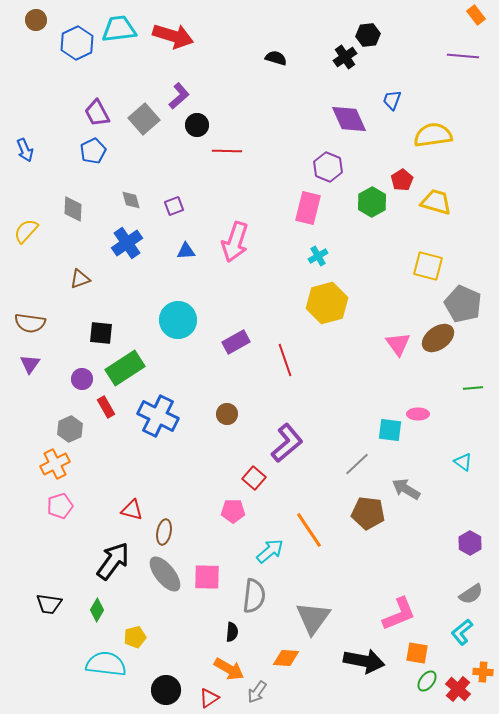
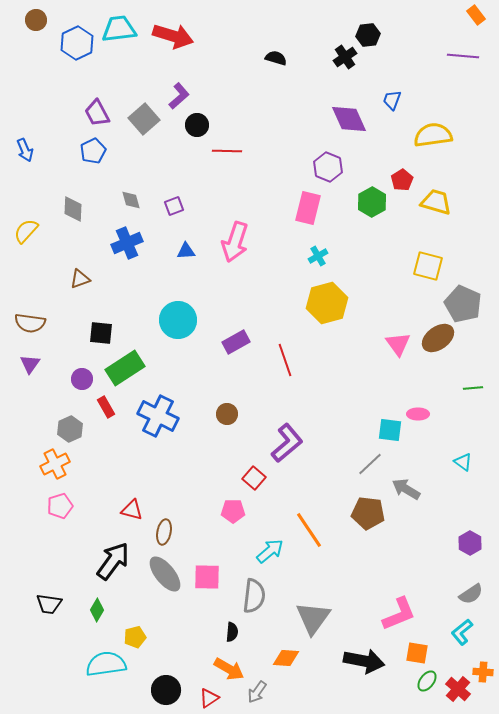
blue cross at (127, 243): rotated 12 degrees clockwise
gray line at (357, 464): moved 13 px right
cyan semicircle at (106, 664): rotated 15 degrees counterclockwise
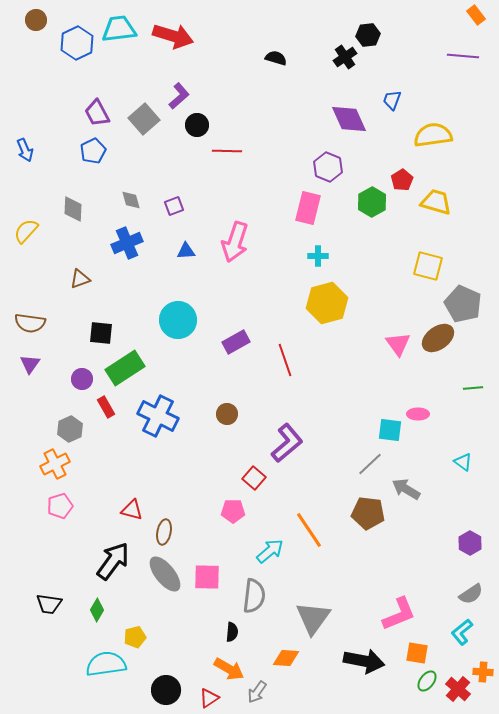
cyan cross at (318, 256): rotated 30 degrees clockwise
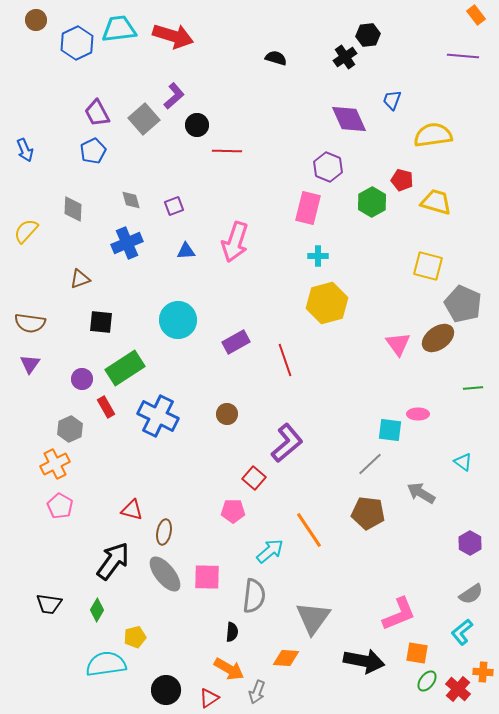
purple L-shape at (179, 96): moved 5 px left
red pentagon at (402, 180): rotated 25 degrees counterclockwise
black square at (101, 333): moved 11 px up
gray arrow at (406, 489): moved 15 px right, 4 px down
pink pentagon at (60, 506): rotated 25 degrees counterclockwise
gray arrow at (257, 692): rotated 15 degrees counterclockwise
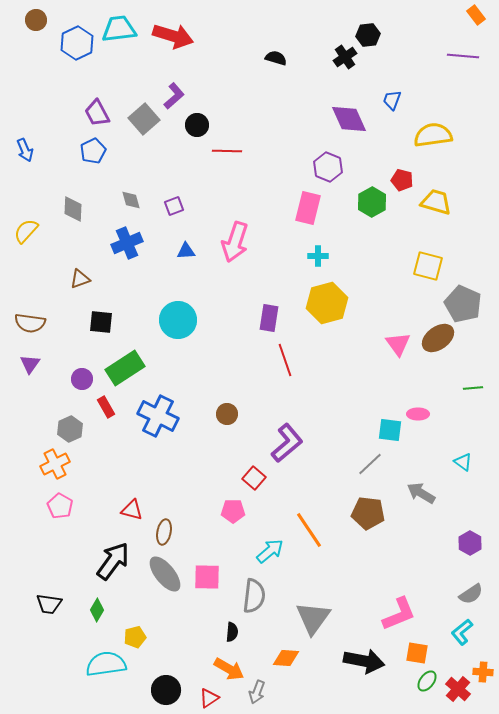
purple rectangle at (236, 342): moved 33 px right, 24 px up; rotated 52 degrees counterclockwise
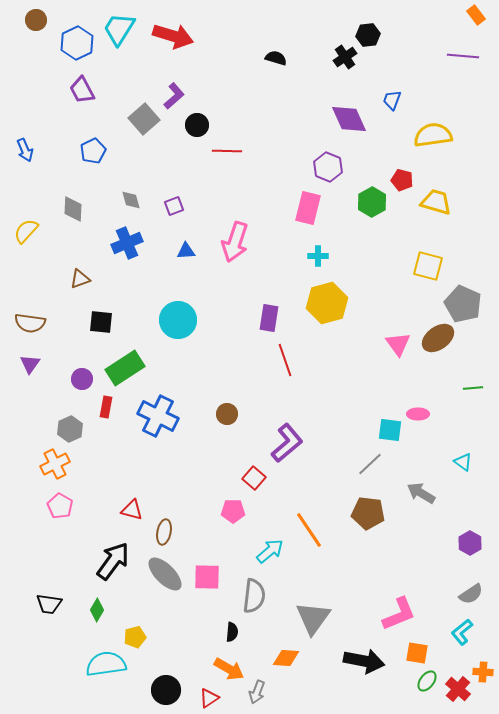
cyan trapezoid at (119, 29): rotated 51 degrees counterclockwise
purple trapezoid at (97, 113): moved 15 px left, 23 px up
red rectangle at (106, 407): rotated 40 degrees clockwise
gray ellipse at (165, 574): rotated 6 degrees counterclockwise
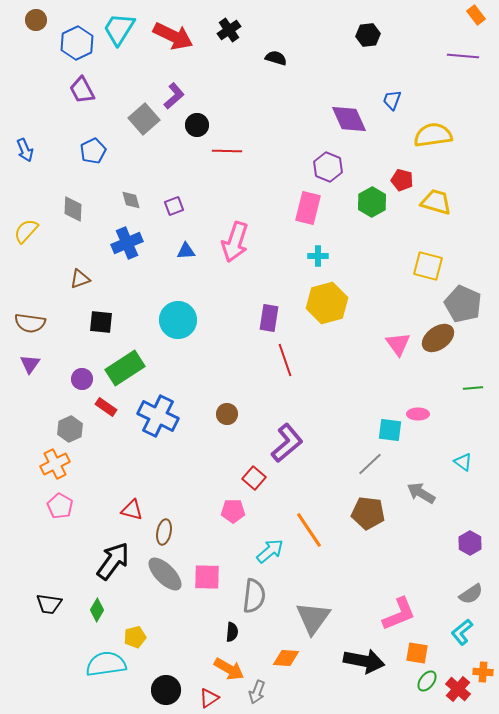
red arrow at (173, 36): rotated 9 degrees clockwise
black cross at (345, 57): moved 116 px left, 27 px up
red rectangle at (106, 407): rotated 65 degrees counterclockwise
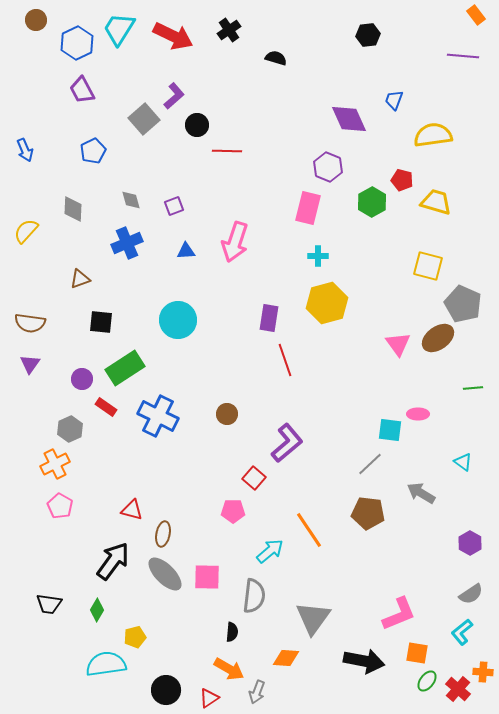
blue trapezoid at (392, 100): moved 2 px right
brown ellipse at (164, 532): moved 1 px left, 2 px down
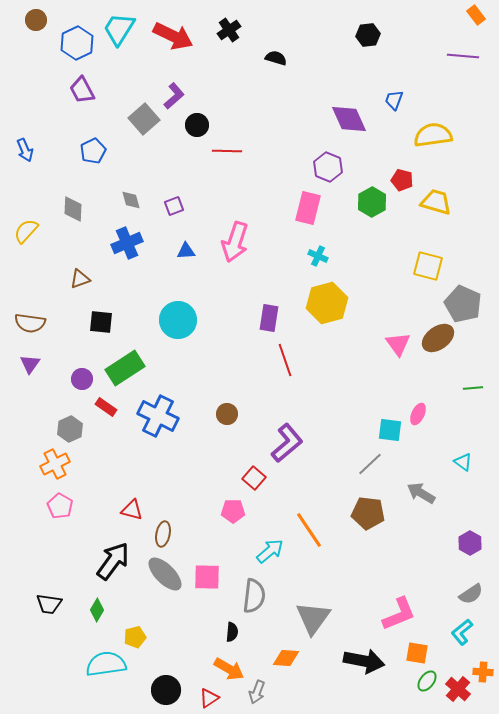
cyan cross at (318, 256): rotated 24 degrees clockwise
pink ellipse at (418, 414): rotated 65 degrees counterclockwise
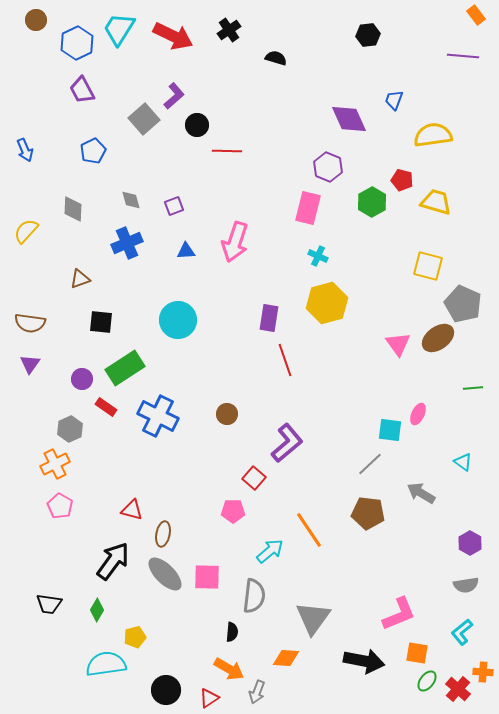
gray semicircle at (471, 594): moved 5 px left, 9 px up; rotated 25 degrees clockwise
